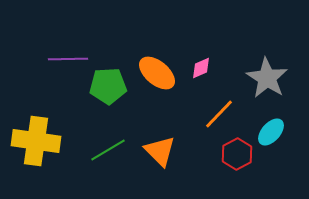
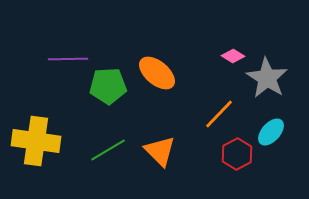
pink diamond: moved 32 px right, 12 px up; rotated 55 degrees clockwise
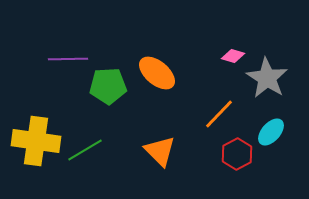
pink diamond: rotated 15 degrees counterclockwise
green line: moved 23 px left
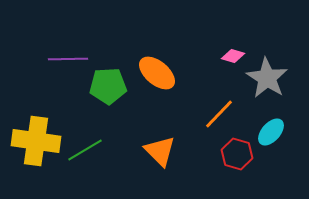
red hexagon: rotated 16 degrees counterclockwise
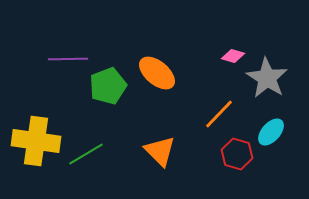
green pentagon: rotated 18 degrees counterclockwise
green line: moved 1 px right, 4 px down
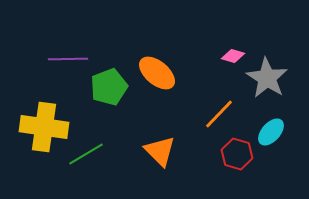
green pentagon: moved 1 px right, 1 px down
yellow cross: moved 8 px right, 14 px up
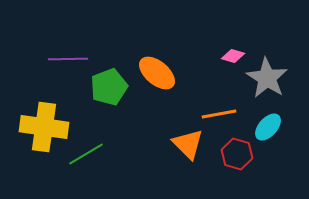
orange line: rotated 36 degrees clockwise
cyan ellipse: moved 3 px left, 5 px up
orange triangle: moved 28 px right, 7 px up
